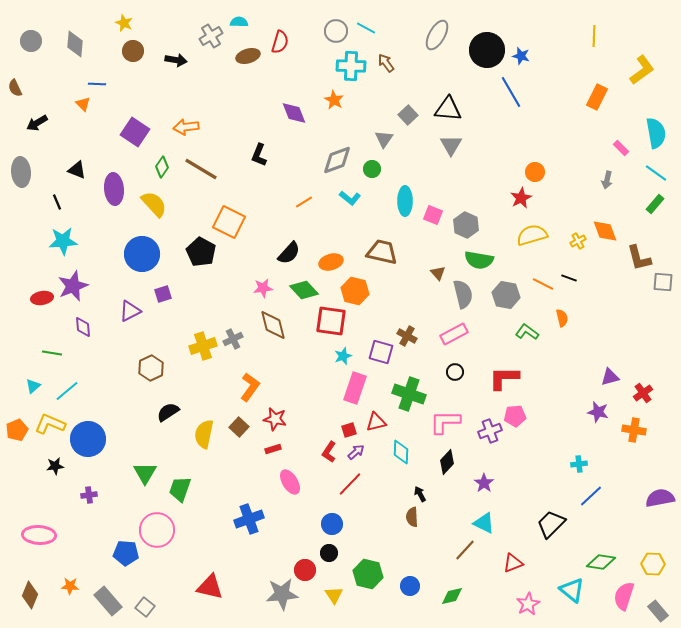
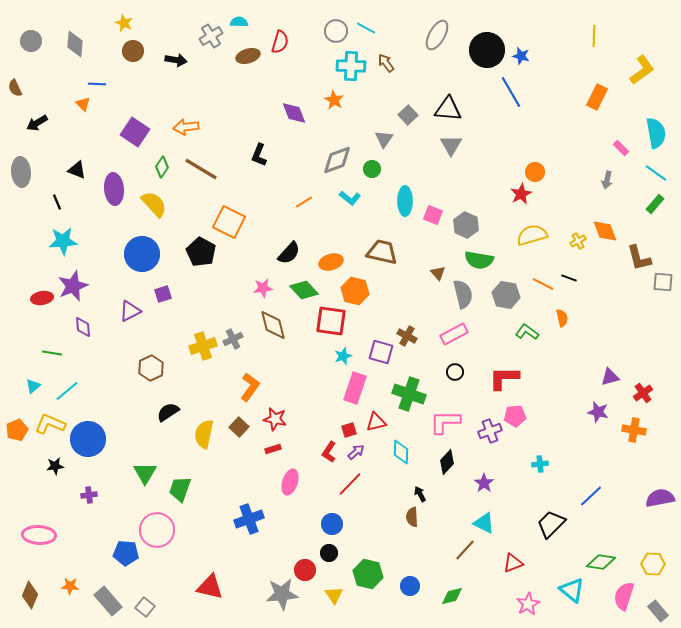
red star at (521, 198): moved 4 px up
cyan cross at (579, 464): moved 39 px left
pink ellipse at (290, 482): rotated 50 degrees clockwise
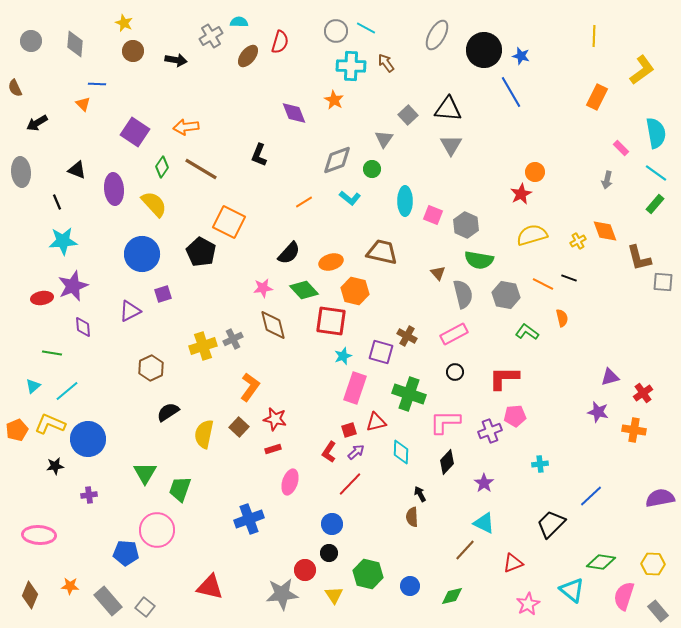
black circle at (487, 50): moved 3 px left
brown ellipse at (248, 56): rotated 35 degrees counterclockwise
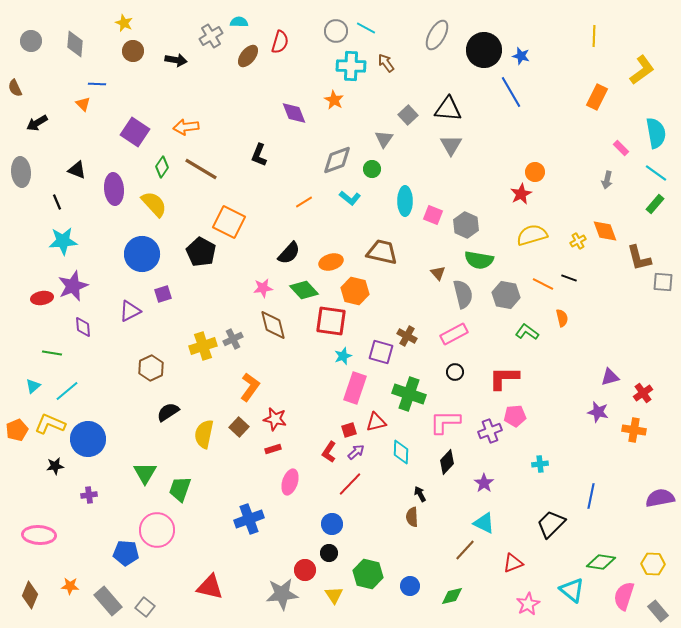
blue line at (591, 496): rotated 35 degrees counterclockwise
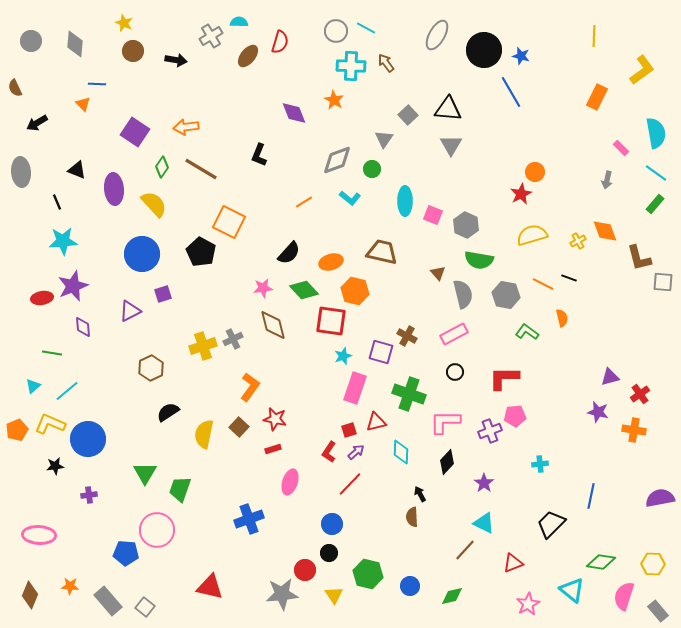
red cross at (643, 393): moved 3 px left, 1 px down
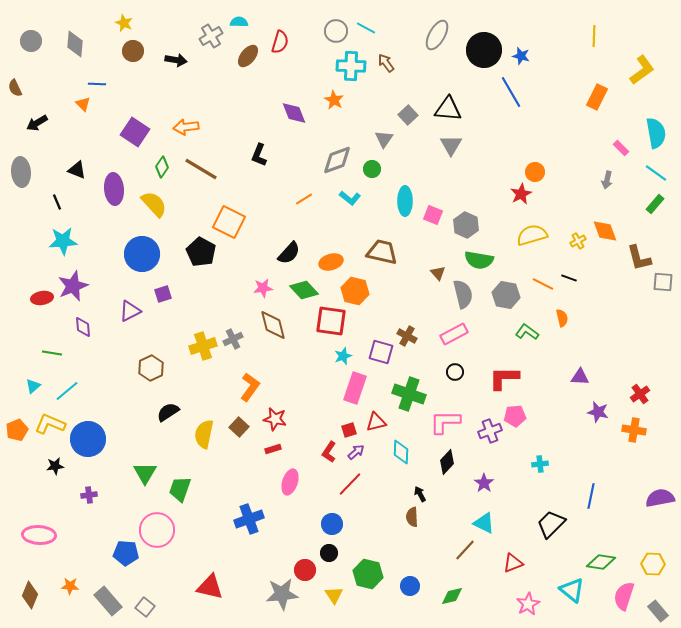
orange line at (304, 202): moved 3 px up
purple triangle at (610, 377): moved 30 px left; rotated 18 degrees clockwise
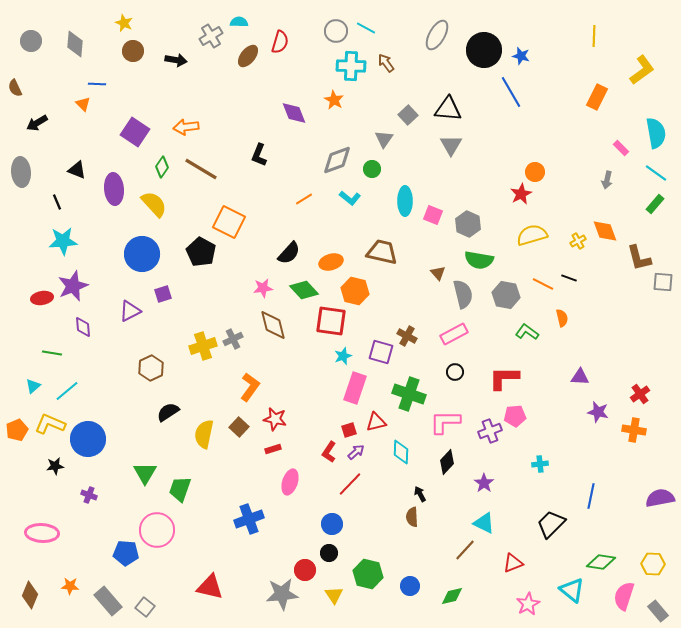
gray hexagon at (466, 225): moved 2 px right, 1 px up
purple cross at (89, 495): rotated 28 degrees clockwise
pink ellipse at (39, 535): moved 3 px right, 2 px up
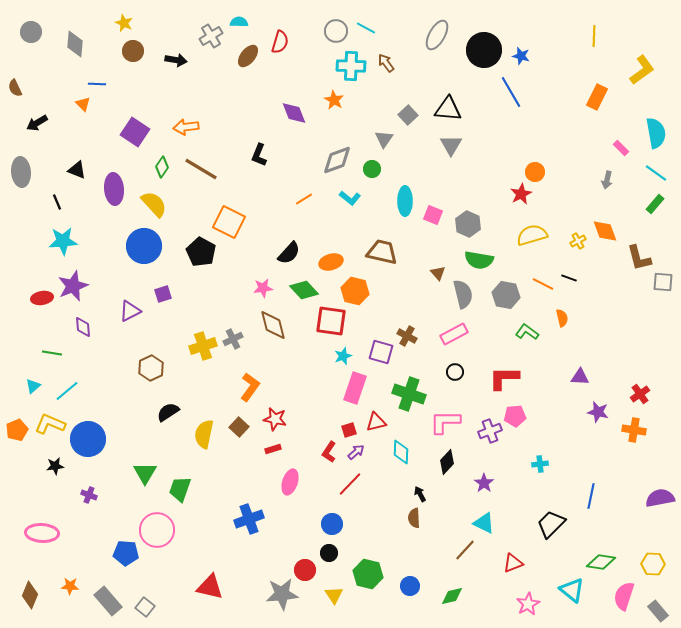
gray circle at (31, 41): moved 9 px up
blue circle at (142, 254): moved 2 px right, 8 px up
brown semicircle at (412, 517): moved 2 px right, 1 px down
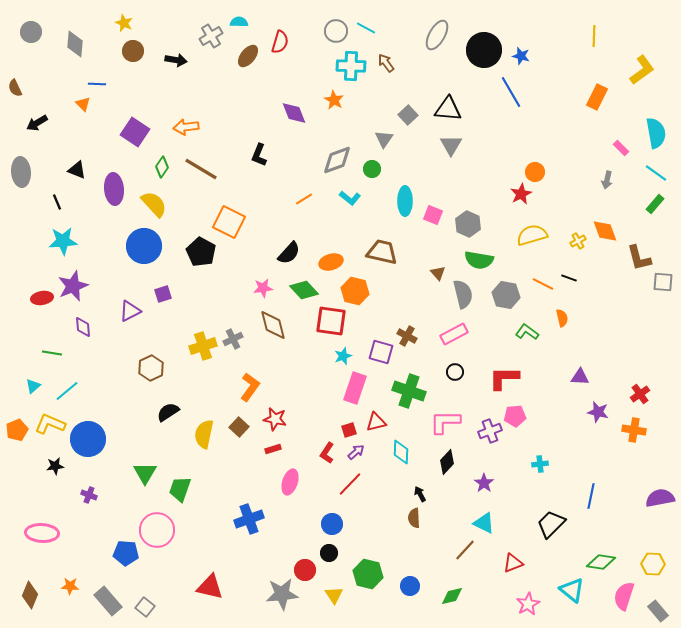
green cross at (409, 394): moved 3 px up
red L-shape at (329, 452): moved 2 px left, 1 px down
